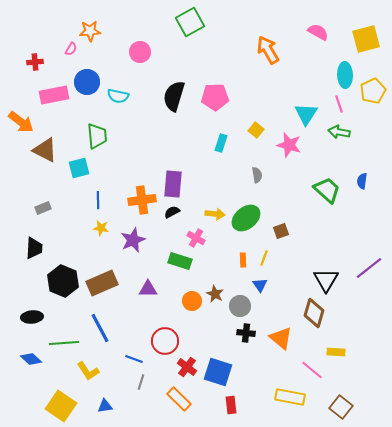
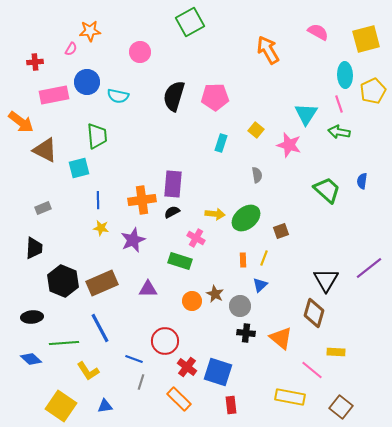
blue triangle at (260, 285): rotated 21 degrees clockwise
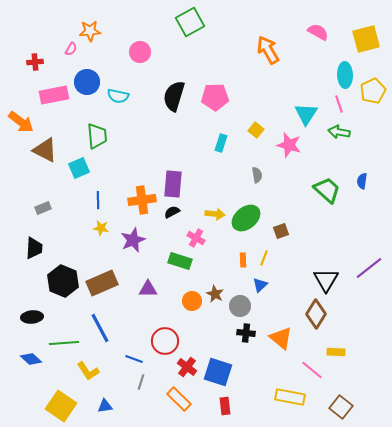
cyan square at (79, 168): rotated 10 degrees counterclockwise
brown diamond at (314, 313): moved 2 px right, 1 px down; rotated 16 degrees clockwise
red rectangle at (231, 405): moved 6 px left, 1 px down
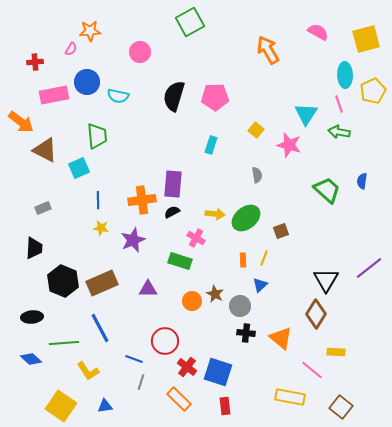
cyan rectangle at (221, 143): moved 10 px left, 2 px down
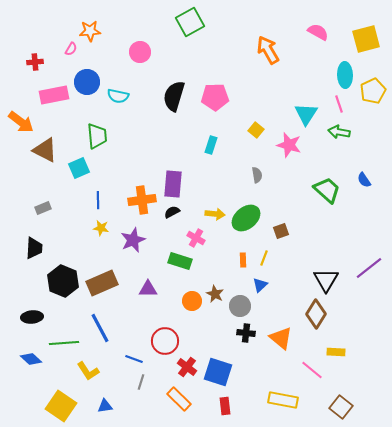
blue semicircle at (362, 181): moved 2 px right, 1 px up; rotated 42 degrees counterclockwise
yellow rectangle at (290, 397): moved 7 px left, 3 px down
